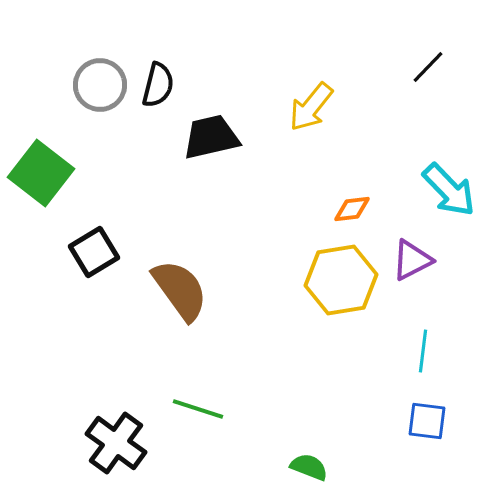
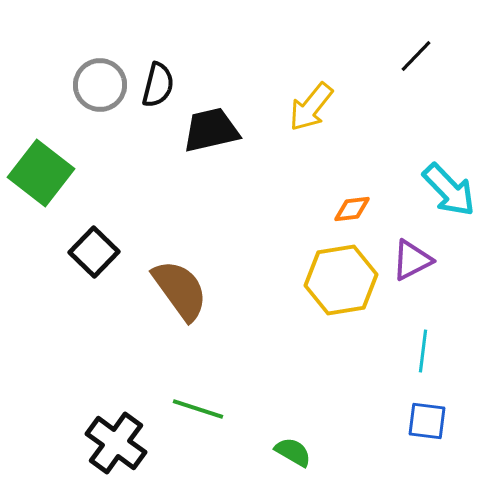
black line: moved 12 px left, 11 px up
black trapezoid: moved 7 px up
black square: rotated 15 degrees counterclockwise
green semicircle: moved 16 px left, 15 px up; rotated 9 degrees clockwise
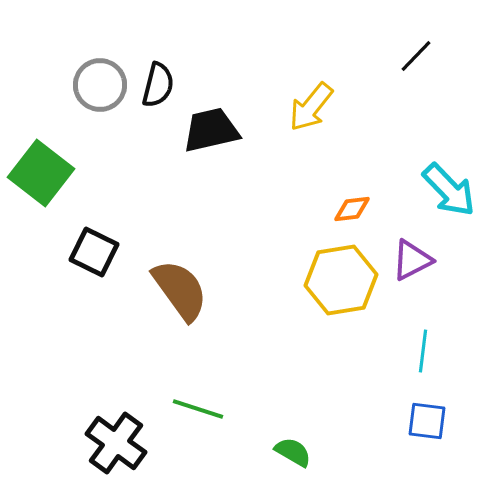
black square: rotated 18 degrees counterclockwise
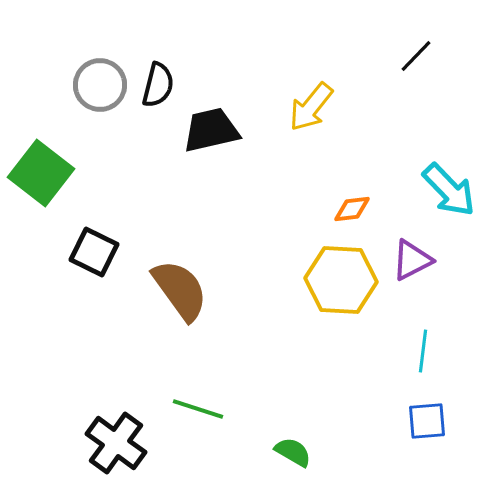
yellow hexagon: rotated 12 degrees clockwise
blue square: rotated 12 degrees counterclockwise
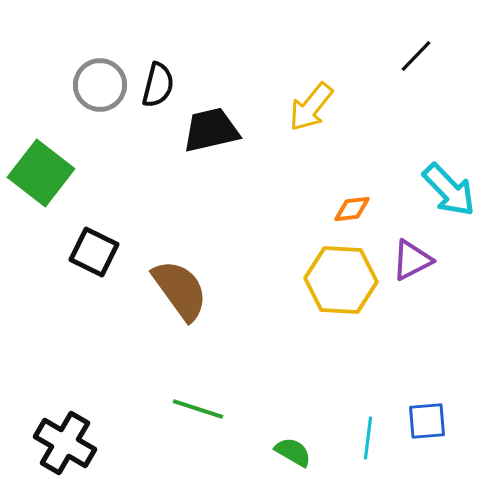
cyan line: moved 55 px left, 87 px down
black cross: moved 51 px left; rotated 6 degrees counterclockwise
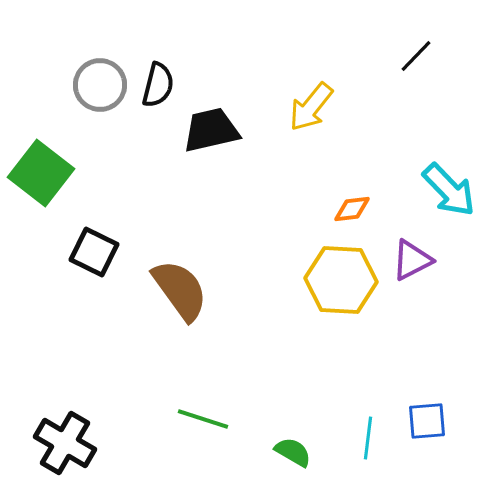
green line: moved 5 px right, 10 px down
